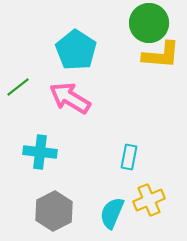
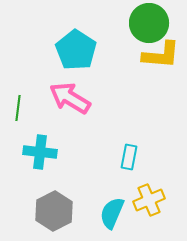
green line: moved 21 px down; rotated 45 degrees counterclockwise
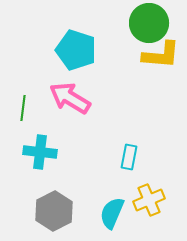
cyan pentagon: rotated 15 degrees counterclockwise
green line: moved 5 px right
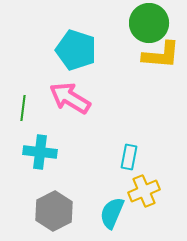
yellow cross: moved 5 px left, 9 px up
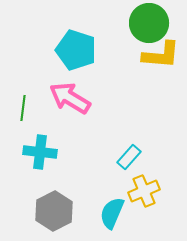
cyan rectangle: rotated 30 degrees clockwise
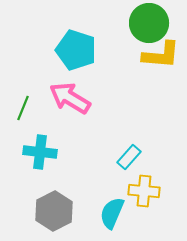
green line: rotated 15 degrees clockwise
yellow cross: rotated 28 degrees clockwise
